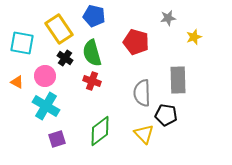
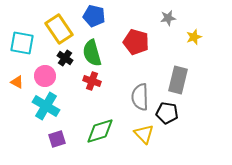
gray rectangle: rotated 16 degrees clockwise
gray semicircle: moved 2 px left, 4 px down
black pentagon: moved 1 px right, 2 px up
green diamond: rotated 20 degrees clockwise
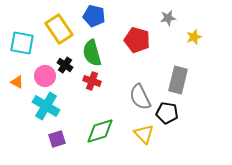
red pentagon: moved 1 px right, 2 px up
black cross: moved 7 px down
gray semicircle: rotated 24 degrees counterclockwise
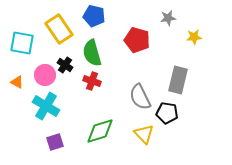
yellow star: rotated 14 degrees clockwise
pink circle: moved 1 px up
purple square: moved 2 px left, 3 px down
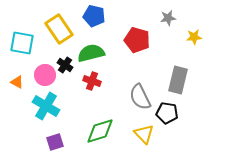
green semicircle: moved 1 px left; rotated 92 degrees clockwise
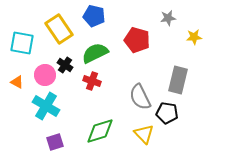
green semicircle: moved 4 px right; rotated 12 degrees counterclockwise
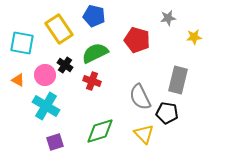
orange triangle: moved 1 px right, 2 px up
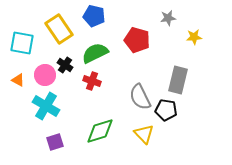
black pentagon: moved 1 px left, 3 px up
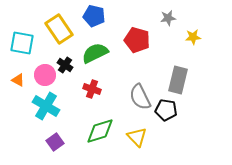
yellow star: moved 1 px left
red cross: moved 8 px down
yellow triangle: moved 7 px left, 3 px down
purple square: rotated 18 degrees counterclockwise
